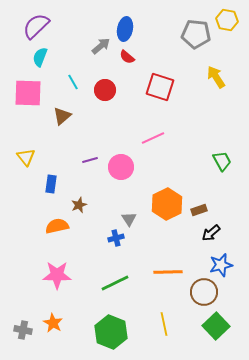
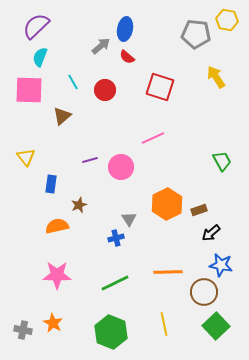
pink square: moved 1 px right, 3 px up
blue star: rotated 25 degrees clockwise
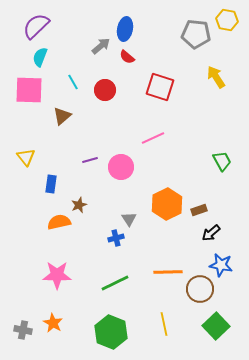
orange semicircle: moved 2 px right, 4 px up
brown circle: moved 4 px left, 3 px up
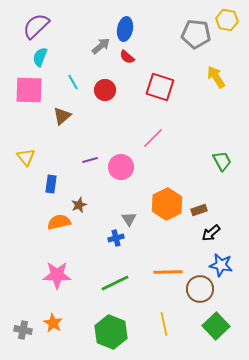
pink line: rotated 20 degrees counterclockwise
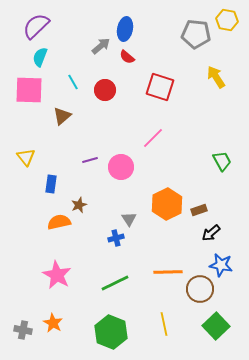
pink star: rotated 28 degrees clockwise
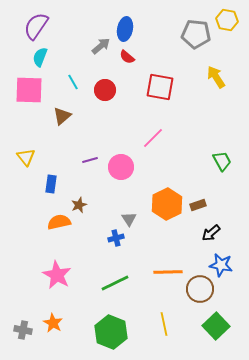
purple semicircle: rotated 12 degrees counterclockwise
red square: rotated 8 degrees counterclockwise
brown rectangle: moved 1 px left, 5 px up
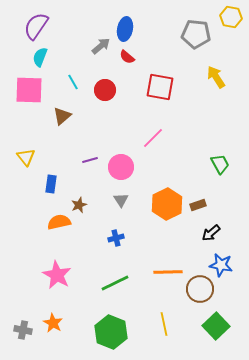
yellow hexagon: moved 4 px right, 3 px up
green trapezoid: moved 2 px left, 3 px down
gray triangle: moved 8 px left, 19 px up
